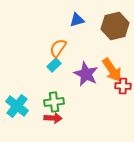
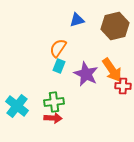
cyan rectangle: moved 5 px right, 1 px down; rotated 24 degrees counterclockwise
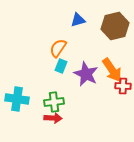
blue triangle: moved 1 px right
cyan rectangle: moved 2 px right
cyan cross: moved 7 px up; rotated 30 degrees counterclockwise
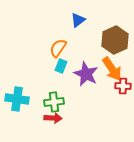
blue triangle: rotated 21 degrees counterclockwise
brown hexagon: moved 14 px down; rotated 12 degrees counterclockwise
orange arrow: moved 1 px up
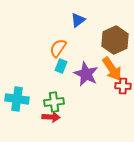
red arrow: moved 2 px left, 1 px up
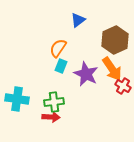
red cross: rotated 28 degrees clockwise
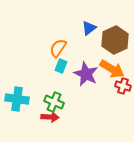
blue triangle: moved 11 px right, 8 px down
orange arrow: rotated 25 degrees counterclockwise
red cross: rotated 14 degrees counterclockwise
green cross: rotated 30 degrees clockwise
red arrow: moved 1 px left
